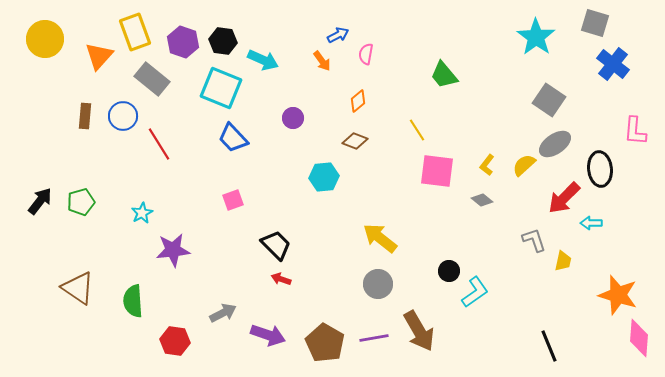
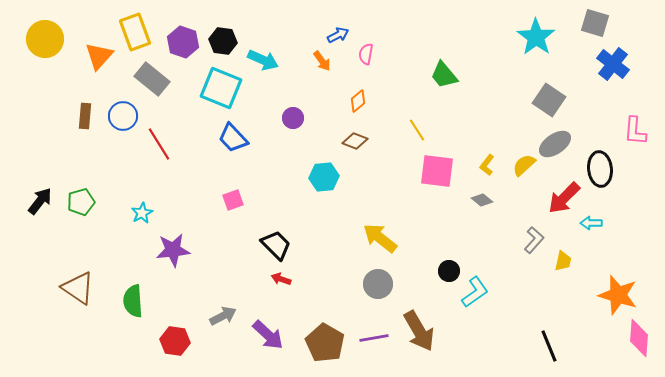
gray L-shape at (534, 240): rotated 60 degrees clockwise
gray arrow at (223, 313): moved 3 px down
purple arrow at (268, 335): rotated 24 degrees clockwise
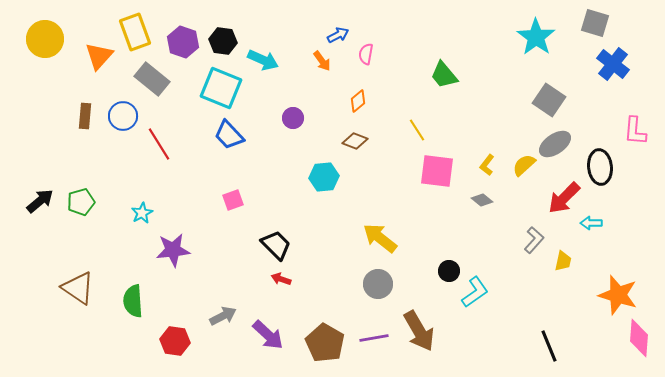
blue trapezoid at (233, 138): moved 4 px left, 3 px up
black ellipse at (600, 169): moved 2 px up
black arrow at (40, 201): rotated 12 degrees clockwise
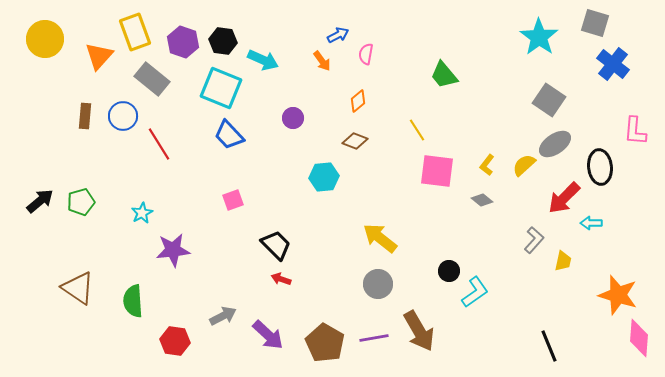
cyan star at (536, 37): moved 3 px right
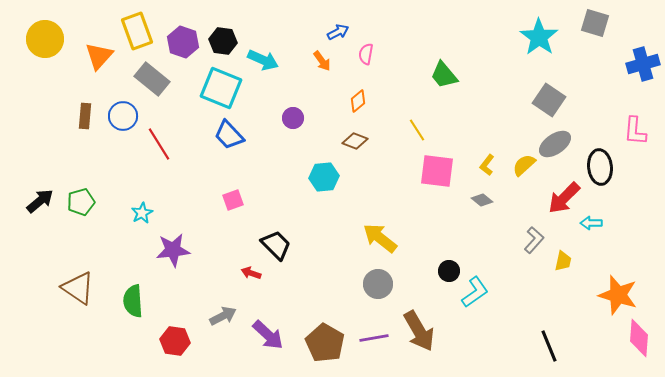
yellow rectangle at (135, 32): moved 2 px right, 1 px up
blue arrow at (338, 35): moved 3 px up
blue cross at (613, 64): moved 30 px right; rotated 36 degrees clockwise
red arrow at (281, 279): moved 30 px left, 6 px up
